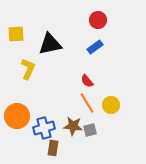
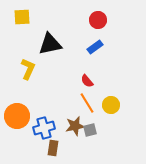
yellow square: moved 6 px right, 17 px up
brown star: moved 2 px right; rotated 18 degrees counterclockwise
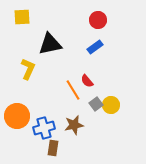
orange line: moved 14 px left, 13 px up
brown star: moved 1 px left, 1 px up
gray square: moved 6 px right, 26 px up; rotated 24 degrees counterclockwise
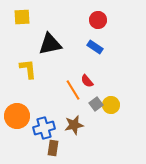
blue rectangle: rotated 70 degrees clockwise
yellow L-shape: rotated 30 degrees counterclockwise
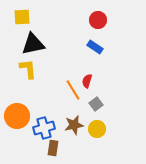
black triangle: moved 17 px left
red semicircle: rotated 56 degrees clockwise
yellow circle: moved 14 px left, 24 px down
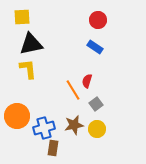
black triangle: moved 2 px left
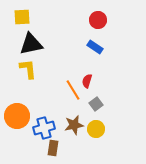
yellow circle: moved 1 px left
